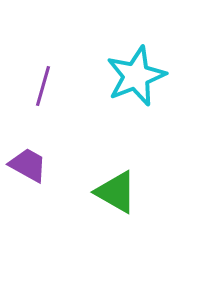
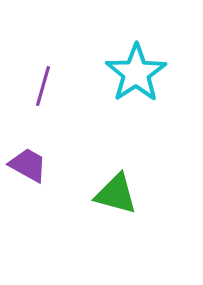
cyan star: moved 3 px up; rotated 12 degrees counterclockwise
green triangle: moved 2 px down; rotated 15 degrees counterclockwise
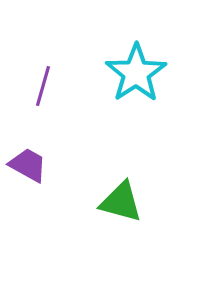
green triangle: moved 5 px right, 8 px down
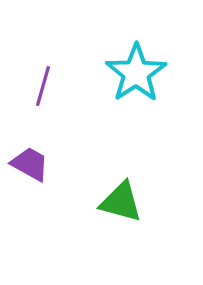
purple trapezoid: moved 2 px right, 1 px up
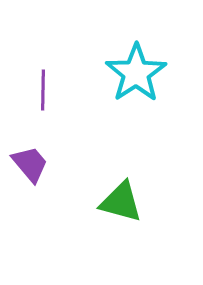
purple line: moved 4 px down; rotated 15 degrees counterclockwise
purple trapezoid: rotated 21 degrees clockwise
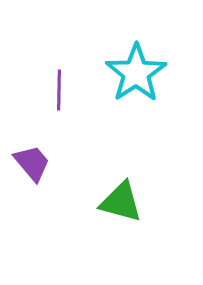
purple line: moved 16 px right
purple trapezoid: moved 2 px right, 1 px up
